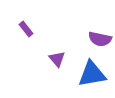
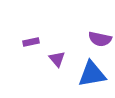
purple rectangle: moved 5 px right, 13 px down; rotated 63 degrees counterclockwise
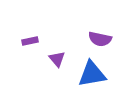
purple rectangle: moved 1 px left, 1 px up
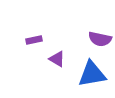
purple rectangle: moved 4 px right, 1 px up
purple triangle: rotated 18 degrees counterclockwise
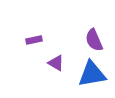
purple semicircle: moved 6 px left, 1 px down; rotated 55 degrees clockwise
purple triangle: moved 1 px left, 4 px down
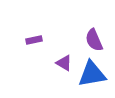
purple triangle: moved 8 px right
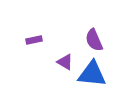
purple triangle: moved 1 px right, 1 px up
blue triangle: rotated 16 degrees clockwise
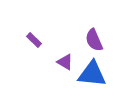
purple rectangle: rotated 56 degrees clockwise
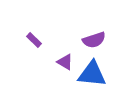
purple semicircle: rotated 85 degrees counterclockwise
